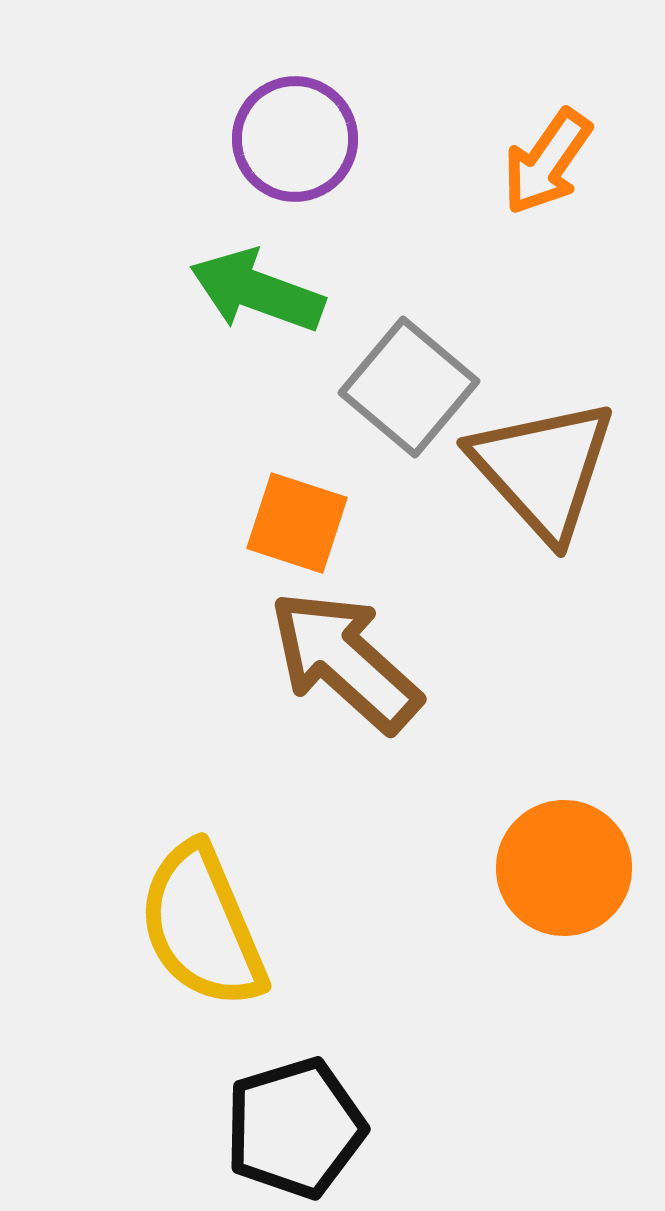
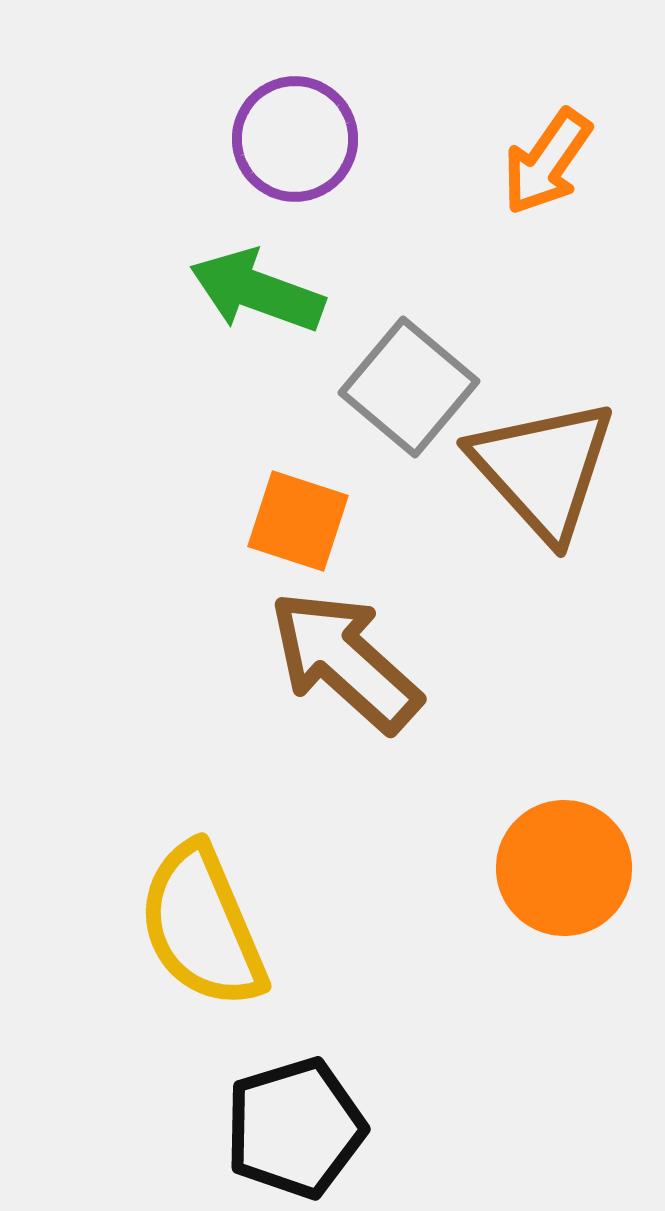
orange square: moved 1 px right, 2 px up
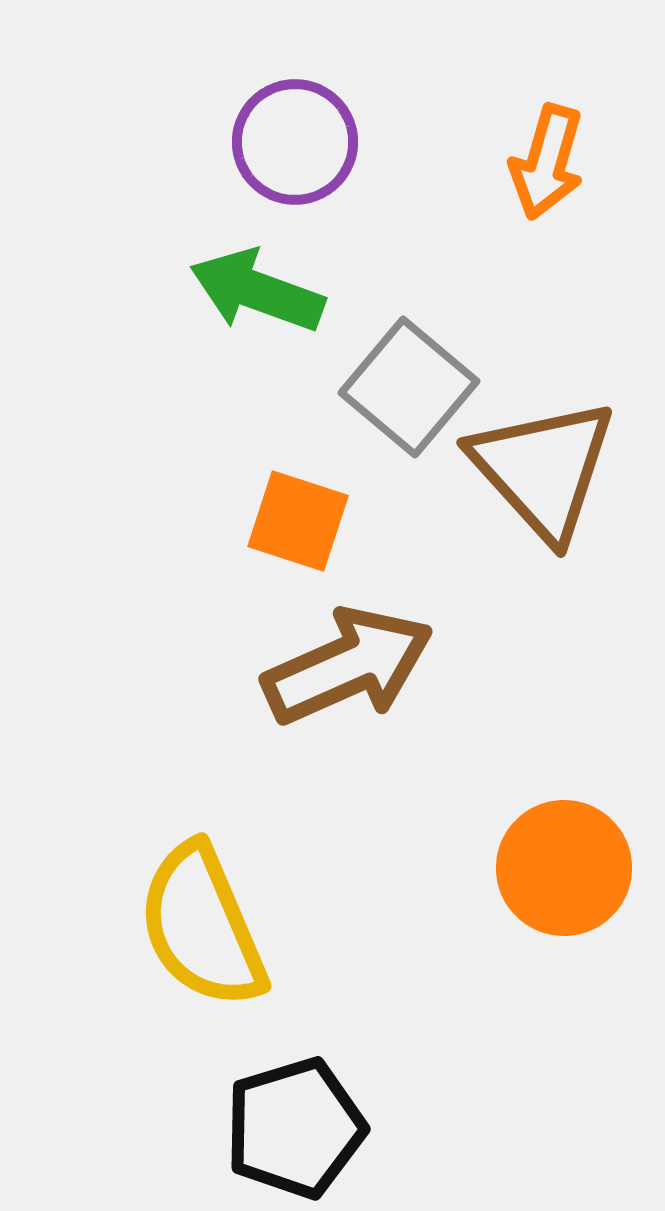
purple circle: moved 3 px down
orange arrow: rotated 19 degrees counterclockwise
brown arrow: moved 3 px right, 5 px down; rotated 114 degrees clockwise
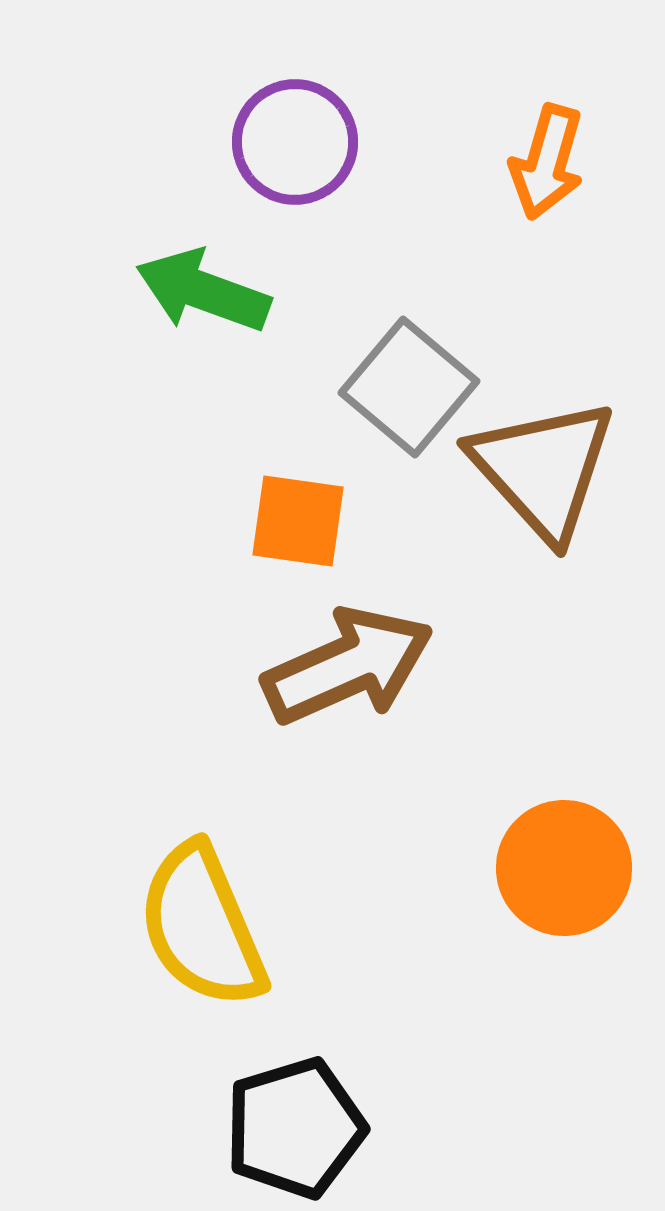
green arrow: moved 54 px left
orange square: rotated 10 degrees counterclockwise
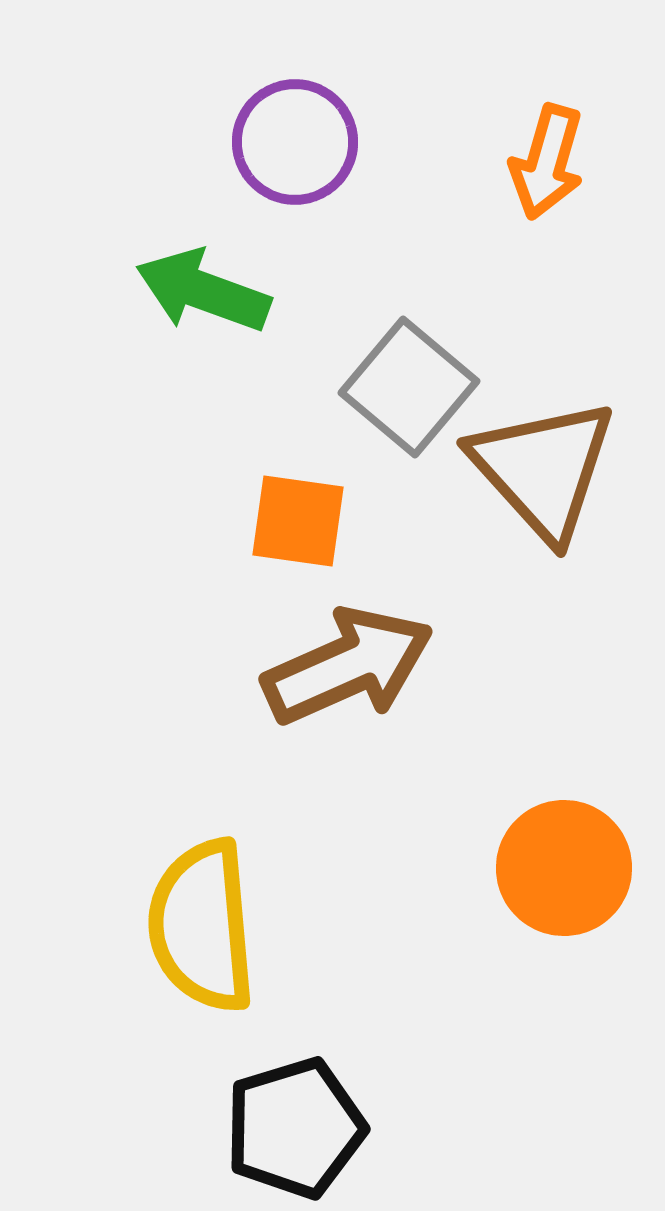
yellow semicircle: rotated 18 degrees clockwise
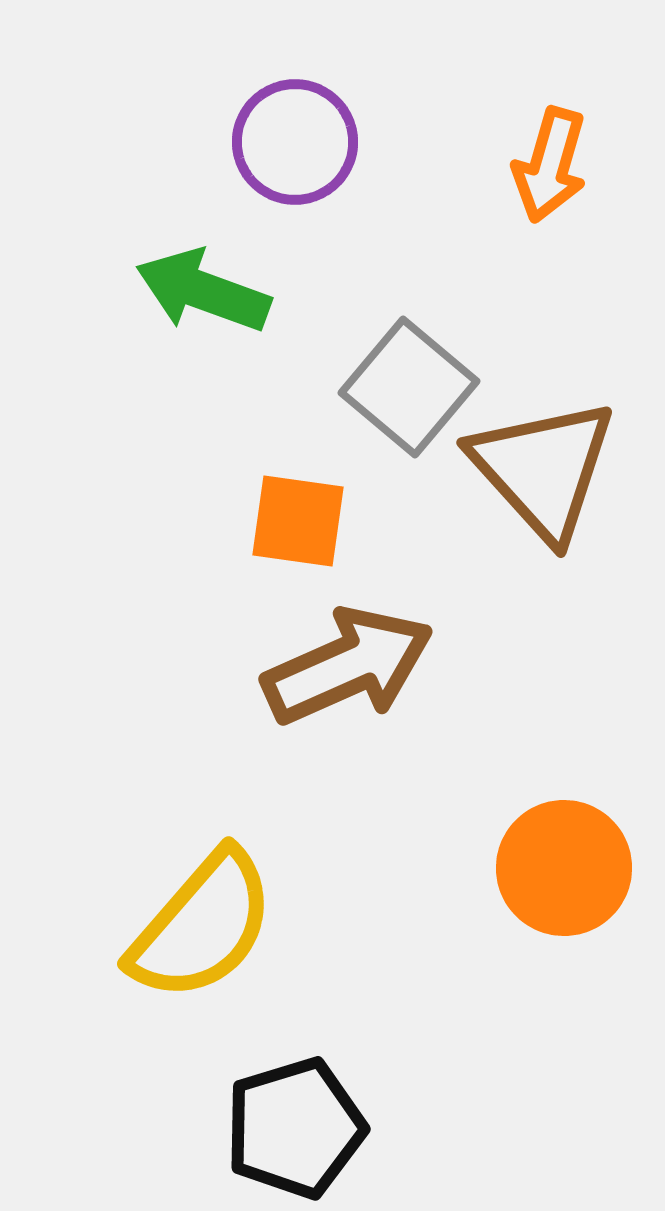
orange arrow: moved 3 px right, 3 px down
yellow semicircle: rotated 134 degrees counterclockwise
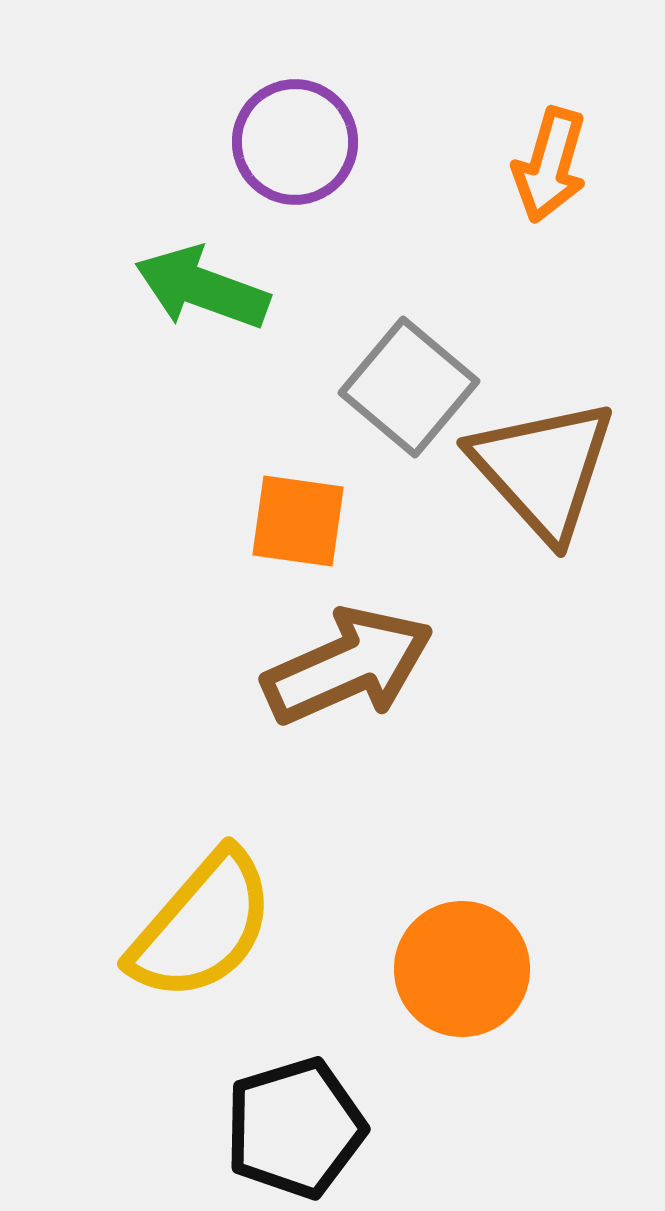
green arrow: moved 1 px left, 3 px up
orange circle: moved 102 px left, 101 px down
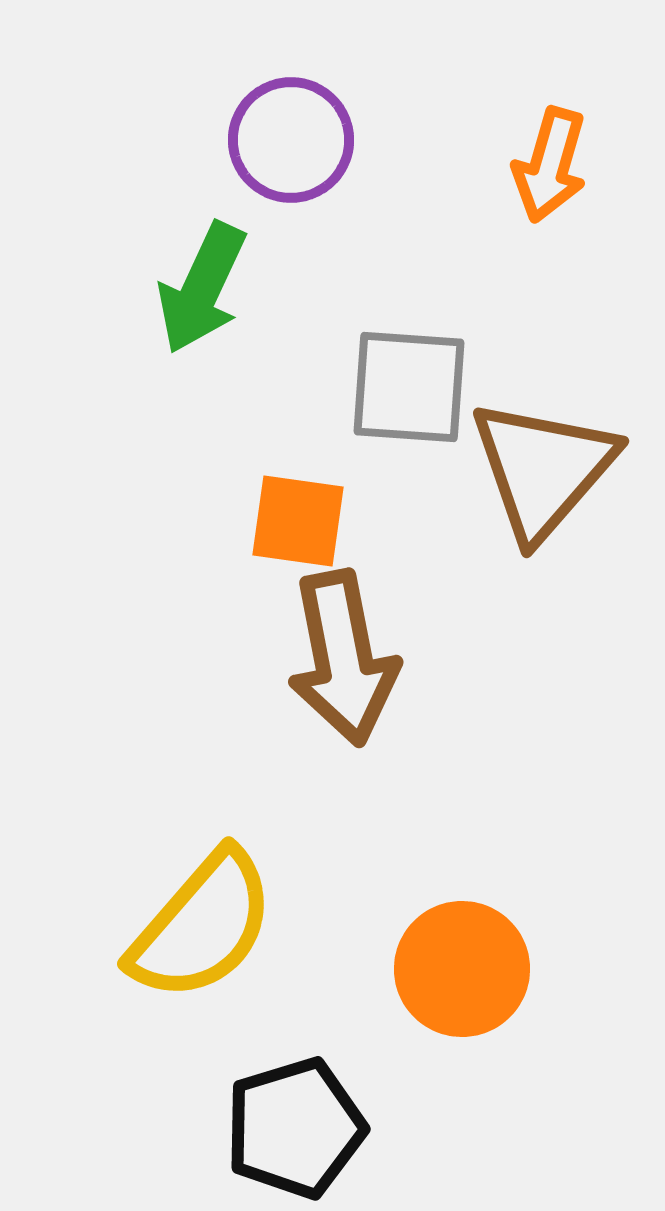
purple circle: moved 4 px left, 2 px up
green arrow: rotated 85 degrees counterclockwise
gray square: rotated 36 degrees counterclockwise
brown triangle: rotated 23 degrees clockwise
brown arrow: moved 5 px left, 8 px up; rotated 103 degrees clockwise
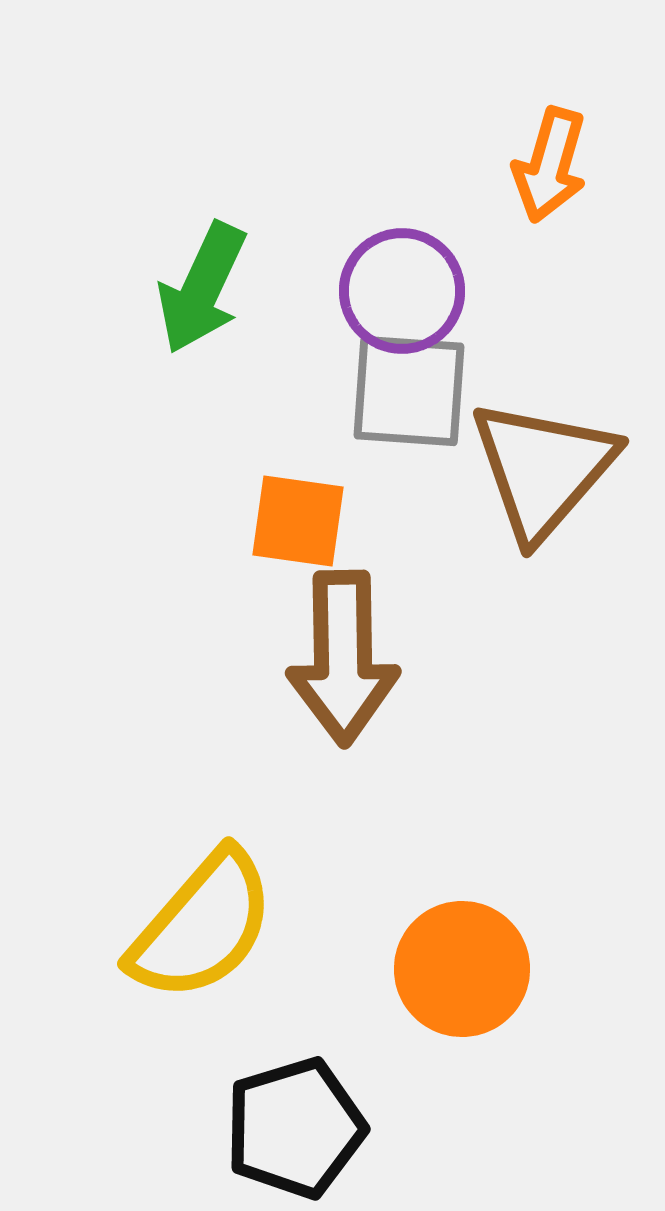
purple circle: moved 111 px right, 151 px down
gray square: moved 4 px down
brown arrow: rotated 10 degrees clockwise
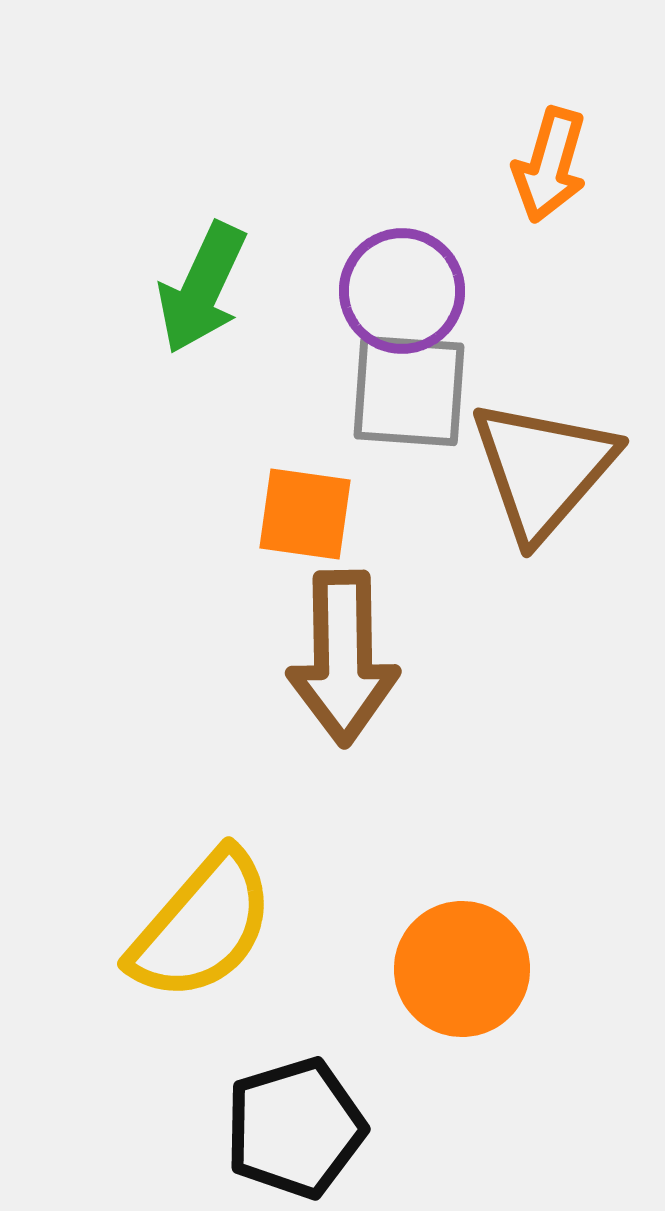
orange square: moved 7 px right, 7 px up
